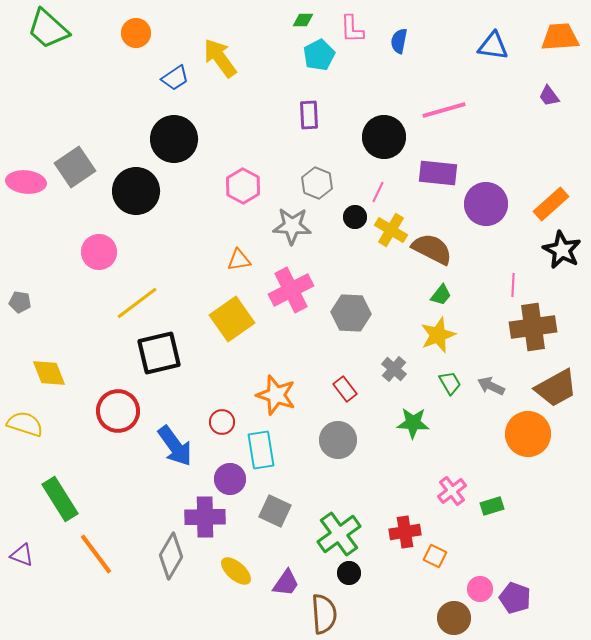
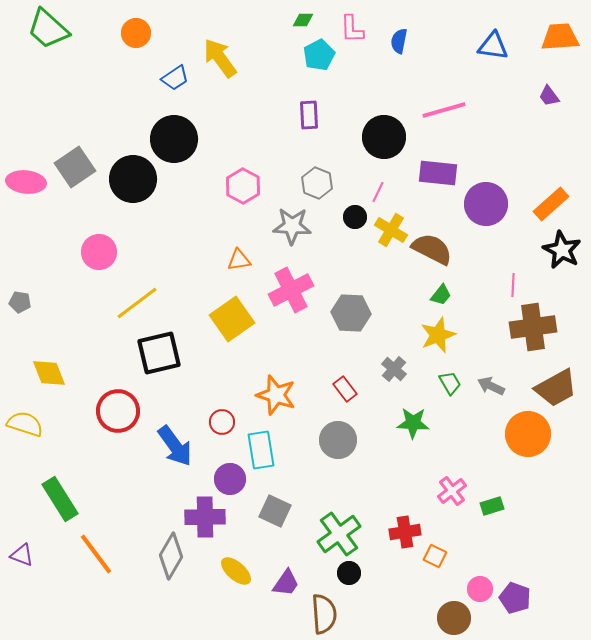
black circle at (136, 191): moved 3 px left, 12 px up
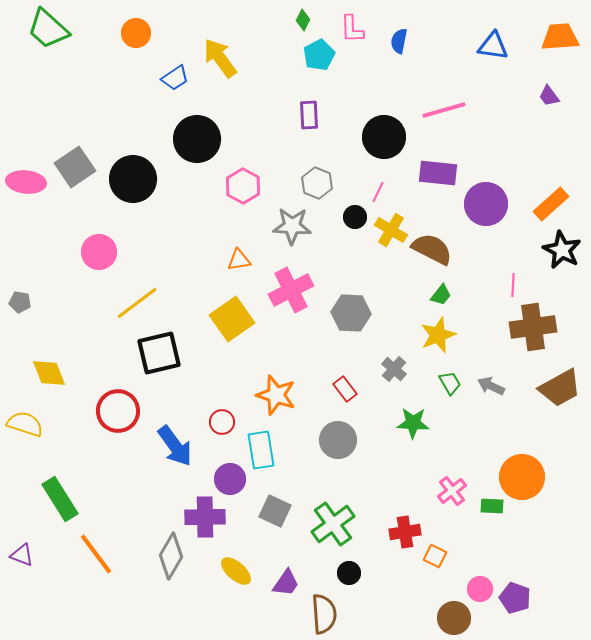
green diamond at (303, 20): rotated 65 degrees counterclockwise
black circle at (174, 139): moved 23 px right
brown trapezoid at (556, 388): moved 4 px right
orange circle at (528, 434): moved 6 px left, 43 px down
green rectangle at (492, 506): rotated 20 degrees clockwise
green cross at (339, 534): moved 6 px left, 10 px up
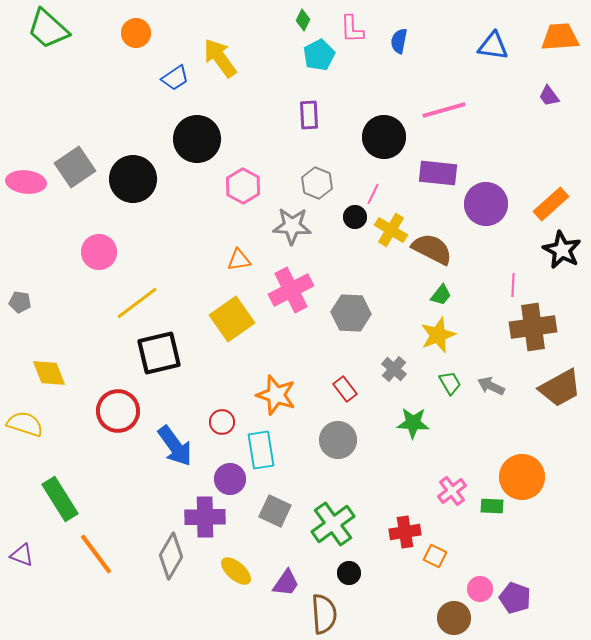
pink line at (378, 192): moved 5 px left, 2 px down
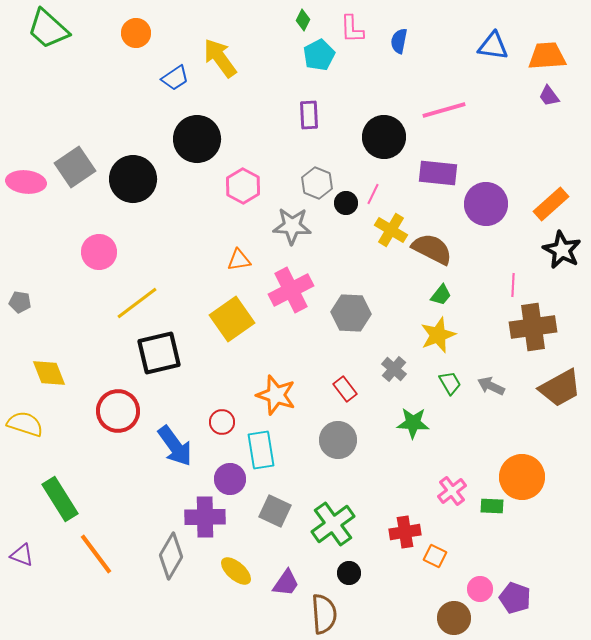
orange trapezoid at (560, 37): moved 13 px left, 19 px down
black circle at (355, 217): moved 9 px left, 14 px up
